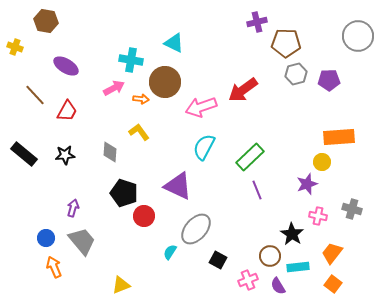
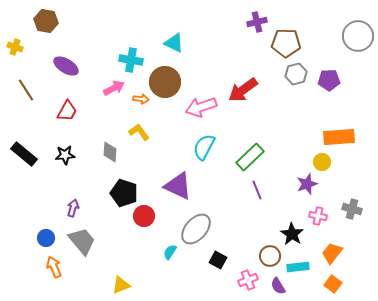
brown line at (35, 95): moved 9 px left, 5 px up; rotated 10 degrees clockwise
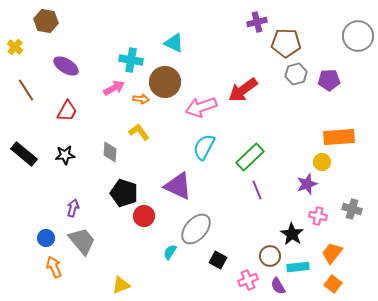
yellow cross at (15, 47): rotated 21 degrees clockwise
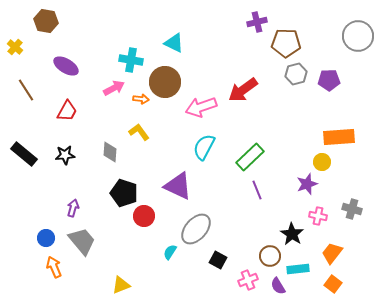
cyan rectangle at (298, 267): moved 2 px down
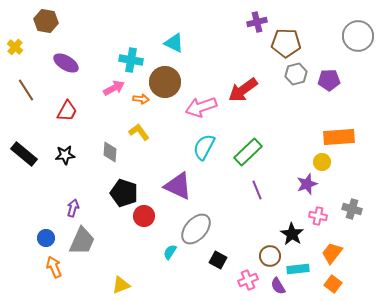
purple ellipse at (66, 66): moved 3 px up
green rectangle at (250, 157): moved 2 px left, 5 px up
gray trapezoid at (82, 241): rotated 64 degrees clockwise
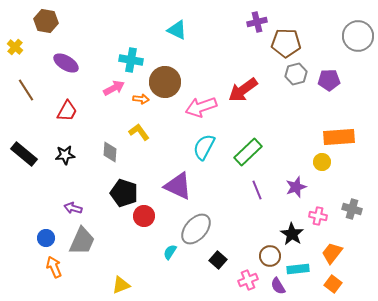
cyan triangle at (174, 43): moved 3 px right, 13 px up
purple star at (307, 184): moved 11 px left, 3 px down
purple arrow at (73, 208): rotated 90 degrees counterclockwise
black square at (218, 260): rotated 12 degrees clockwise
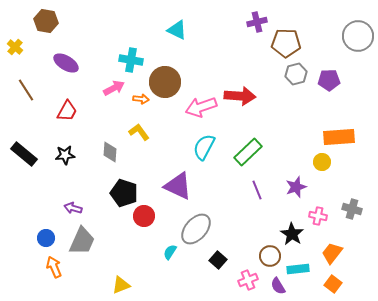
red arrow at (243, 90): moved 3 px left, 6 px down; rotated 140 degrees counterclockwise
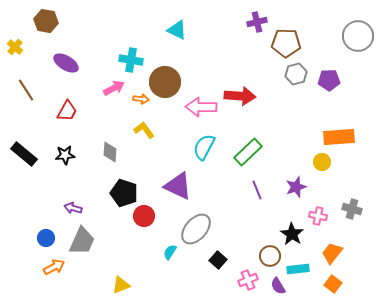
pink arrow at (201, 107): rotated 20 degrees clockwise
yellow L-shape at (139, 132): moved 5 px right, 2 px up
orange arrow at (54, 267): rotated 85 degrees clockwise
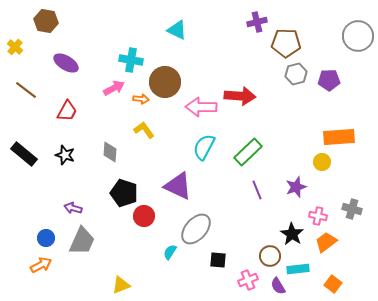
brown line at (26, 90): rotated 20 degrees counterclockwise
black star at (65, 155): rotated 24 degrees clockwise
orange trapezoid at (332, 253): moved 6 px left, 11 px up; rotated 15 degrees clockwise
black square at (218, 260): rotated 36 degrees counterclockwise
orange arrow at (54, 267): moved 13 px left, 2 px up
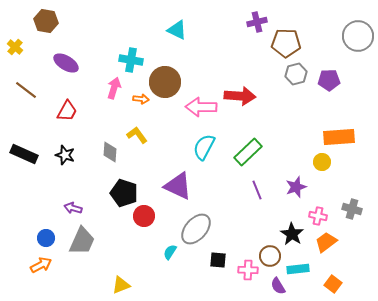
pink arrow at (114, 88): rotated 45 degrees counterclockwise
yellow L-shape at (144, 130): moved 7 px left, 5 px down
black rectangle at (24, 154): rotated 16 degrees counterclockwise
pink cross at (248, 280): moved 10 px up; rotated 24 degrees clockwise
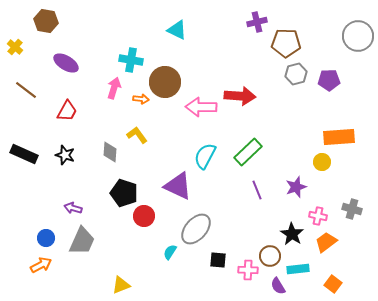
cyan semicircle at (204, 147): moved 1 px right, 9 px down
